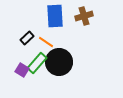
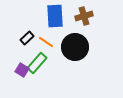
black circle: moved 16 px right, 15 px up
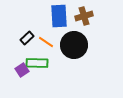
blue rectangle: moved 4 px right
black circle: moved 1 px left, 2 px up
green rectangle: rotated 50 degrees clockwise
purple square: rotated 24 degrees clockwise
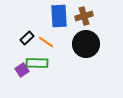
black circle: moved 12 px right, 1 px up
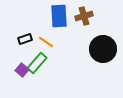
black rectangle: moved 2 px left, 1 px down; rotated 24 degrees clockwise
black circle: moved 17 px right, 5 px down
green rectangle: rotated 50 degrees counterclockwise
purple square: rotated 16 degrees counterclockwise
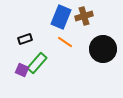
blue rectangle: moved 2 px right, 1 px down; rotated 25 degrees clockwise
orange line: moved 19 px right
purple square: rotated 16 degrees counterclockwise
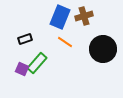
blue rectangle: moved 1 px left
purple square: moved 1 px up
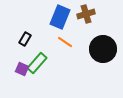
brown cross: moved 2 px right, 2 px up
black rectangle: rotated 40 degrees counterclockwise
